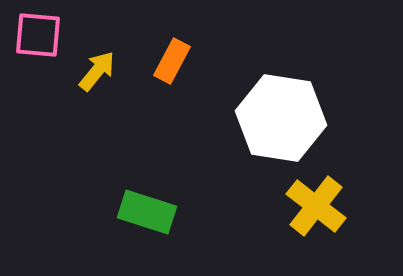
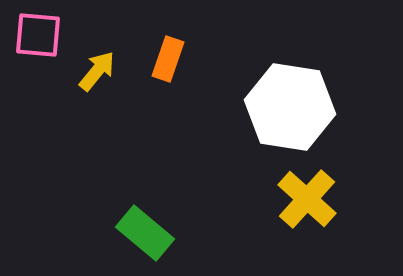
orange rectangle: moved 4 px left, 2 px up; rotated 9 degrees counterclockwise
white hexagon: moved 9 px right, 11 px up
yellow cross: moved 9 px left, 7 px up; rotated 4 degrees clockwise
green rectangle: moved 2 px left, 21 px down; rotated 22 degrees clockwise
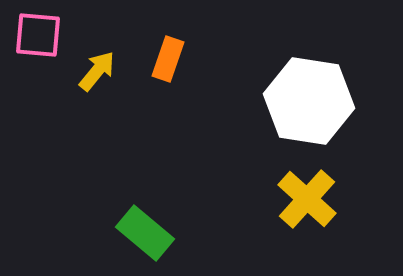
white hexagon: moved 19 px right, 6 px up
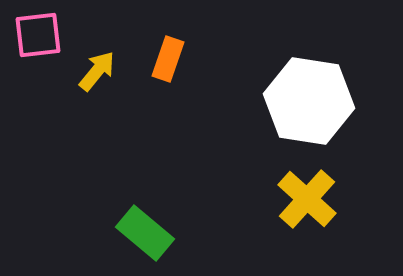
pink square: rotated 12 degrees counterclockwise
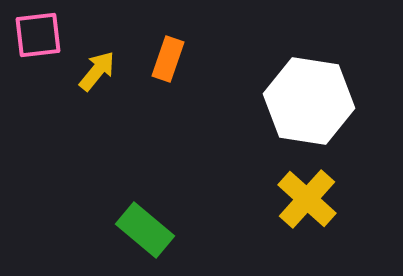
green rectangle: moved 3 px up
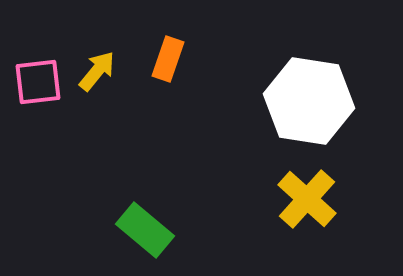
pink square: moved 47 px down
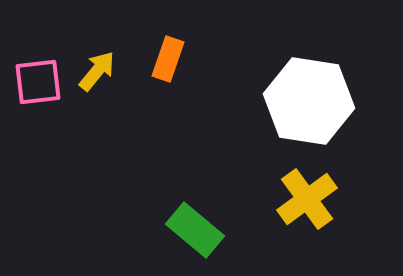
yellow cross: rotated 12 degrees clockwise
green rectangle: moved 50 px right
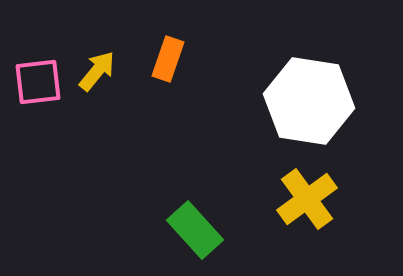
green rectangle: rotated 8 degrees clockwise
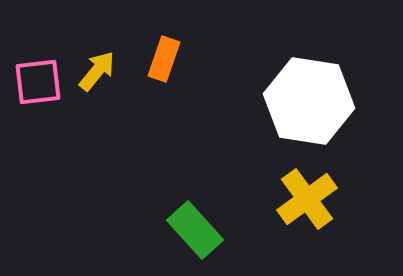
orange rectangle: moved 4 px left
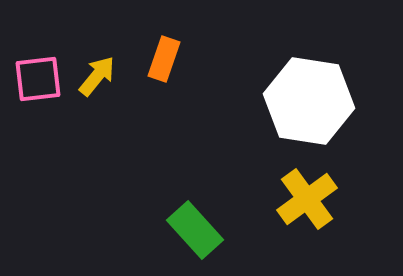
yellow arrow: moved 5 px down
pink square: moved 3 px up
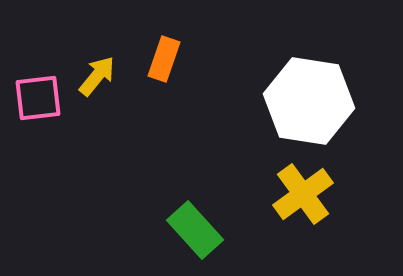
pink square: moved 19 px down
yellow cross: moved 4 px left, 5 px up
